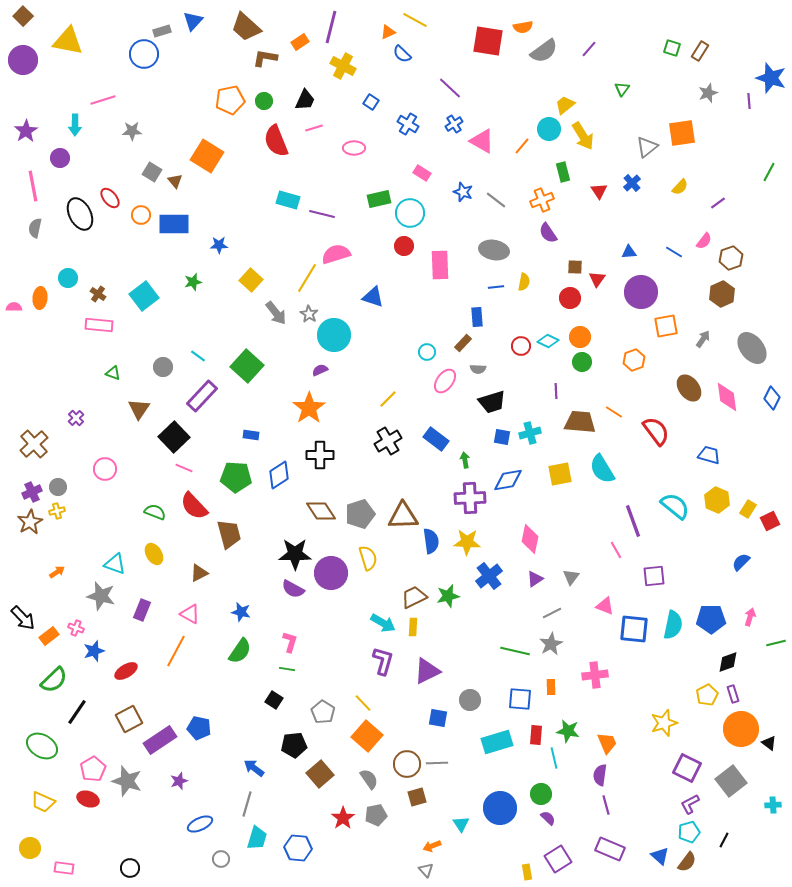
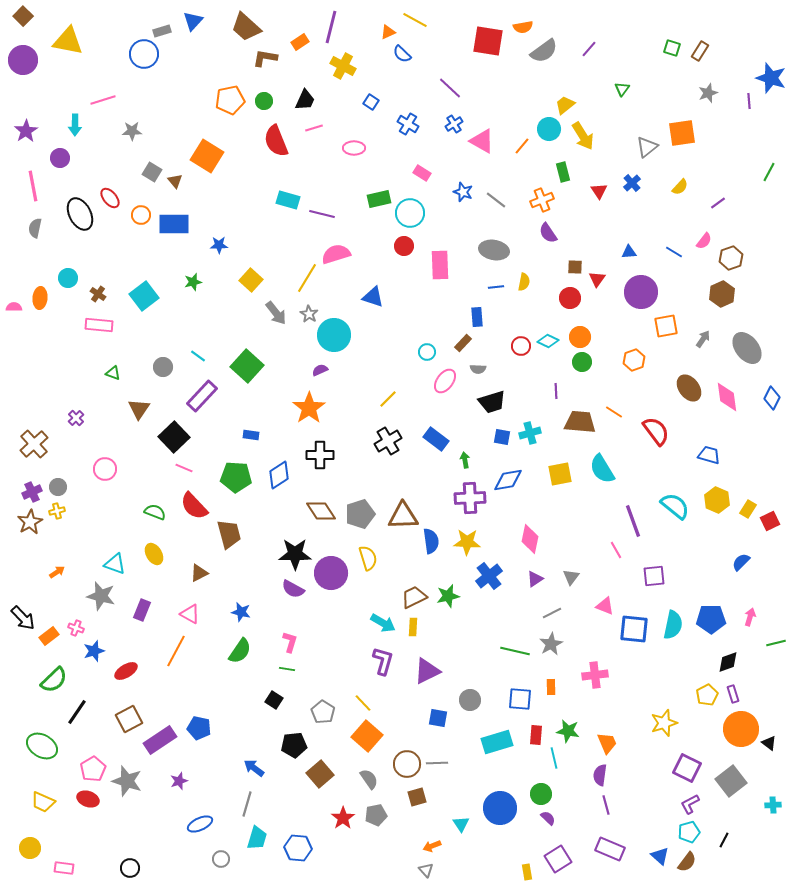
gray ellipse at (752, 348): moved 5 px left
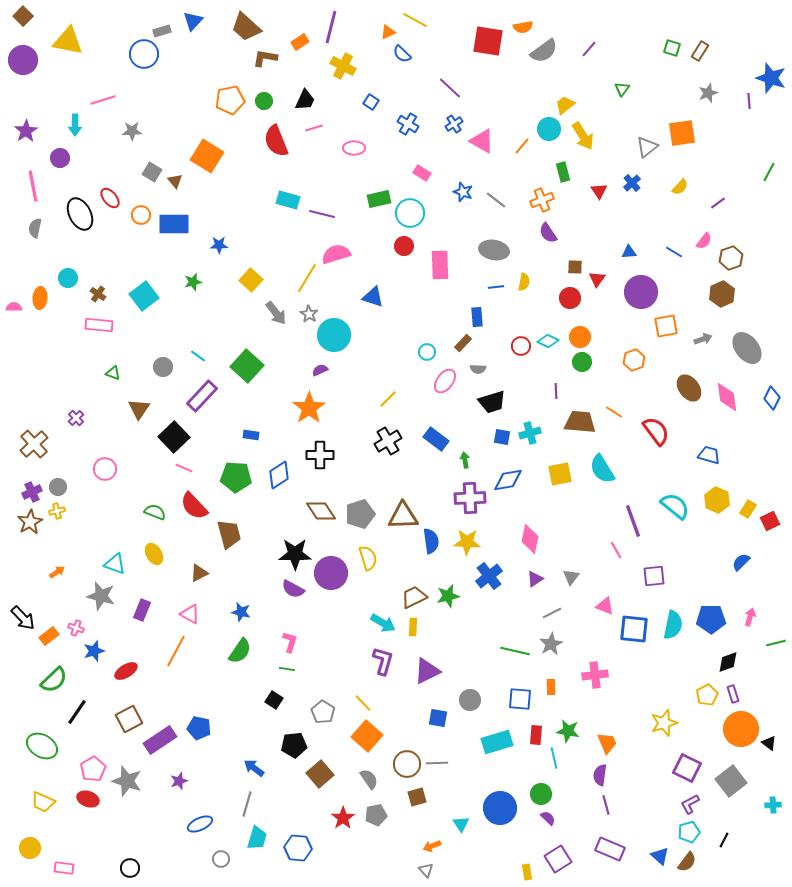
gray arrow at (703, 339): rotated 36 degrees clockwise
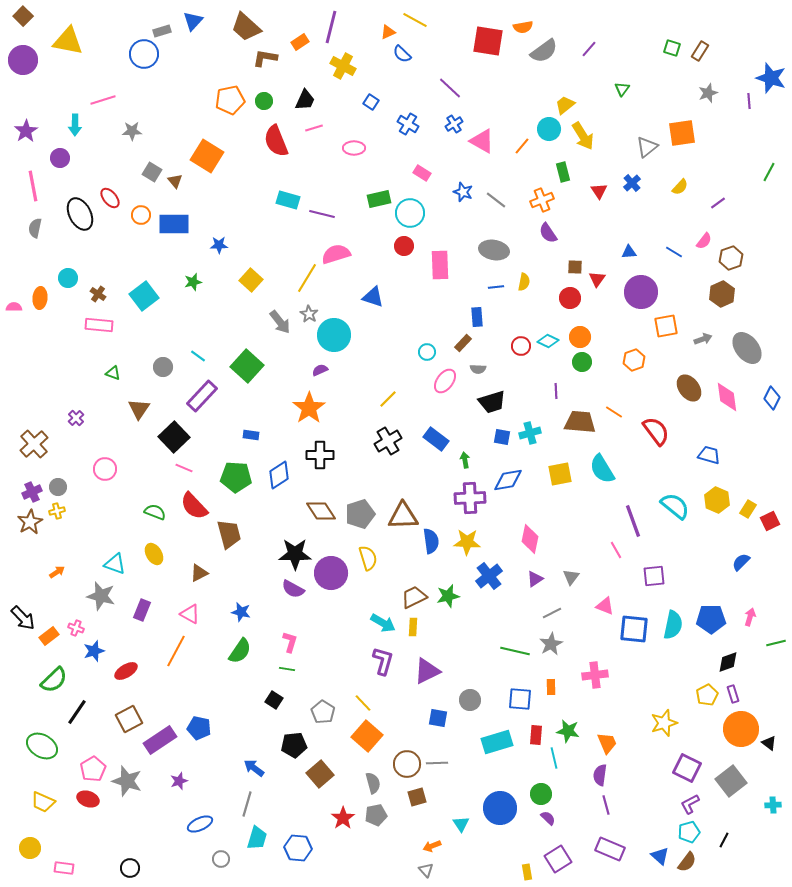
gray arrow at (276, 313): moved 4 px right, 9 px down
gray semicircle at (369, 779): moved 4 px right, 4 px down; rotated 20 degrees clockwise
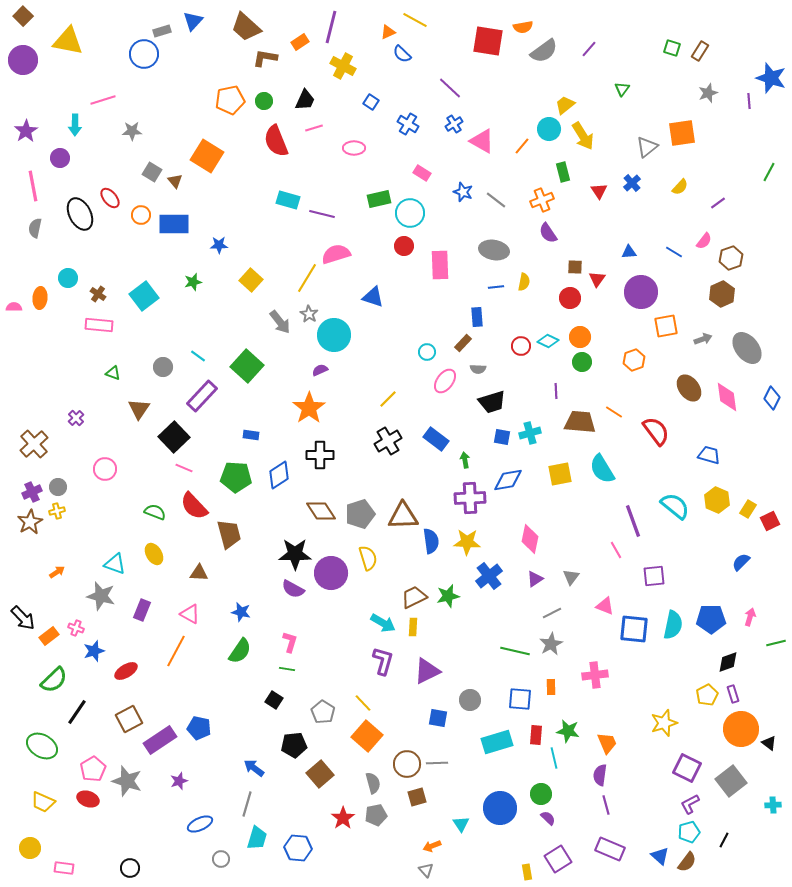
brown triangle at (199, 573): rotated 30 degrees clockwise
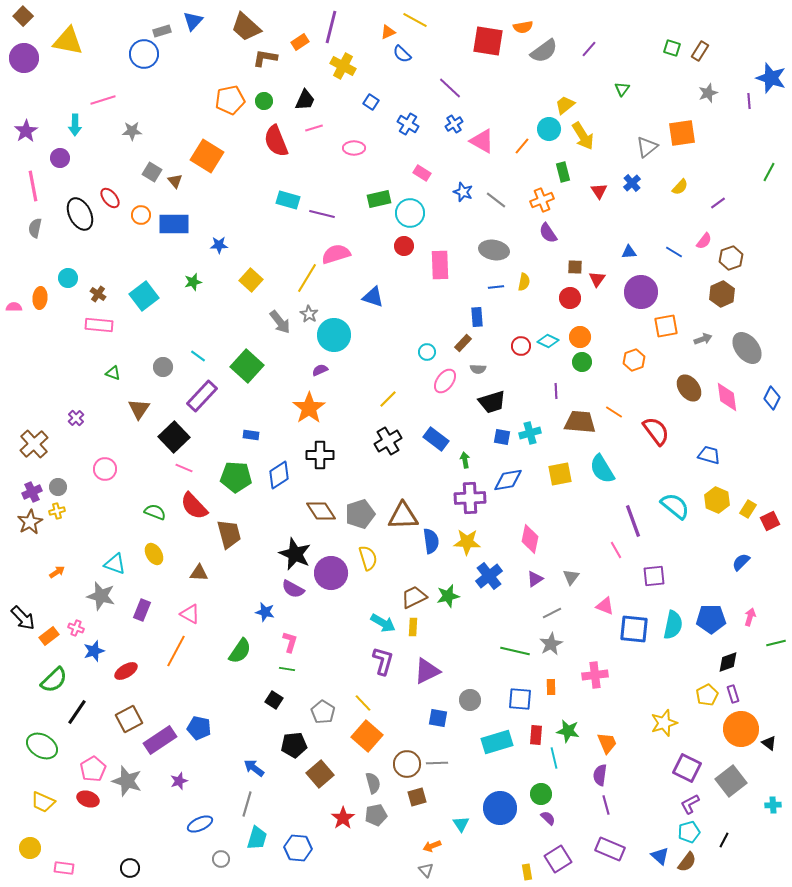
purple circle at (23, 60): moved 1 px right, 2 px up
black star at (295, 554): rotated 24 degrees clockwise
blue star at (241, 612): moved 24 px right
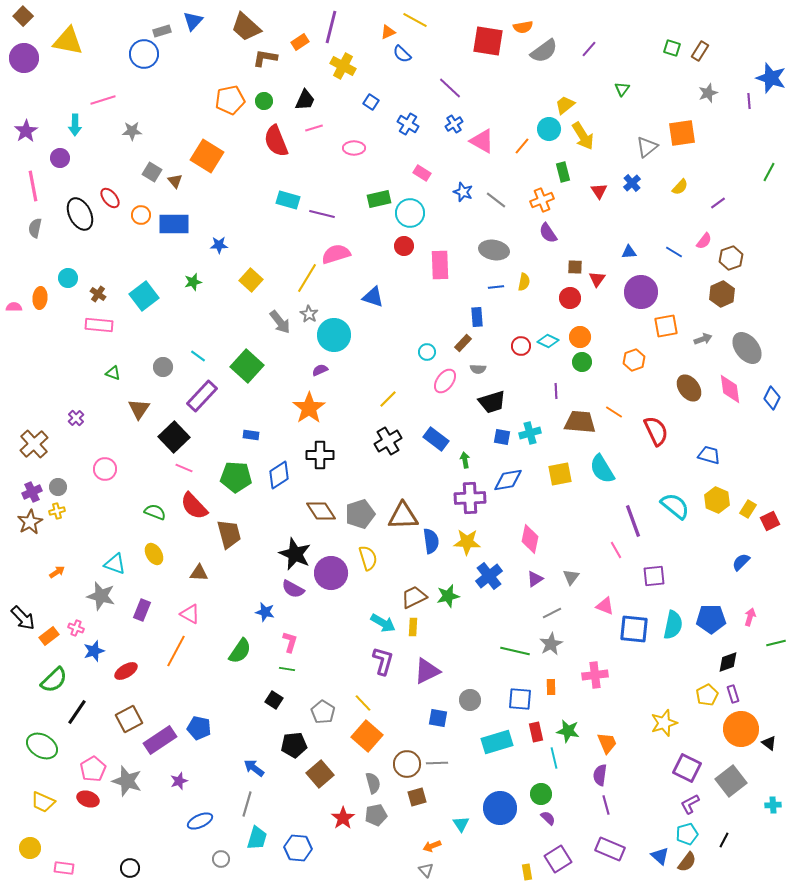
pink diamond at (727, 397): moved 3 px right, 8 px up
red semicircle at (656, 431): rotated 12 degrees clockwise
red rectangle at (536, 735): moved 3 px up; rotated 18 degrees counterclockwise
blue ellipse at (200, 824): moved 3 px up
cyan pentagon at (689, 832): moved 2 px left, 2 px down
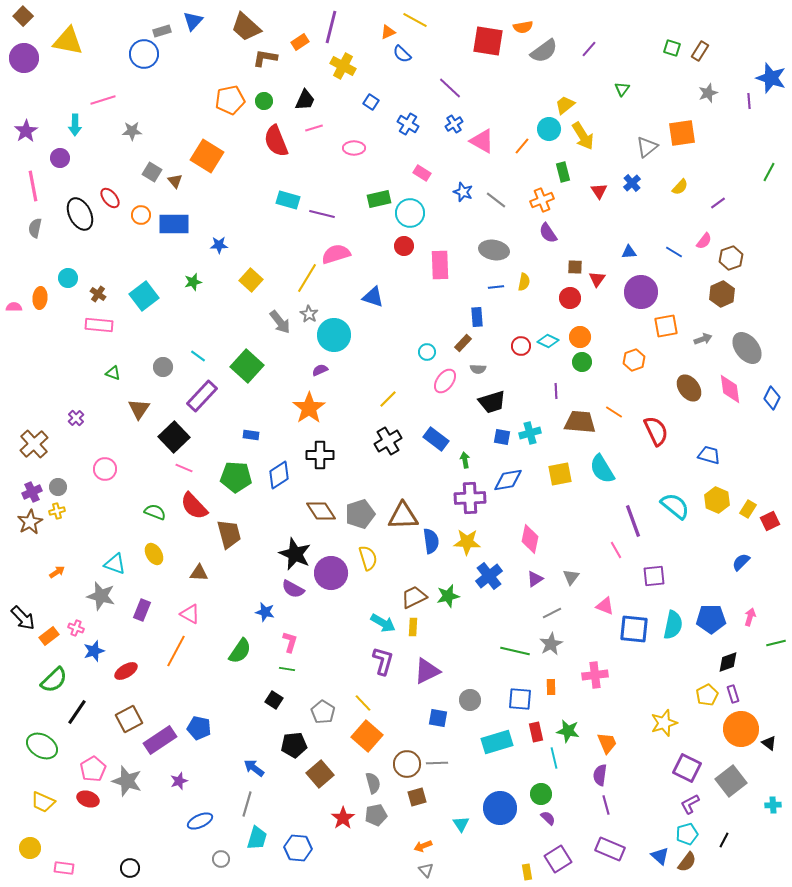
orange arrow at (432, 846): moved 9 px left
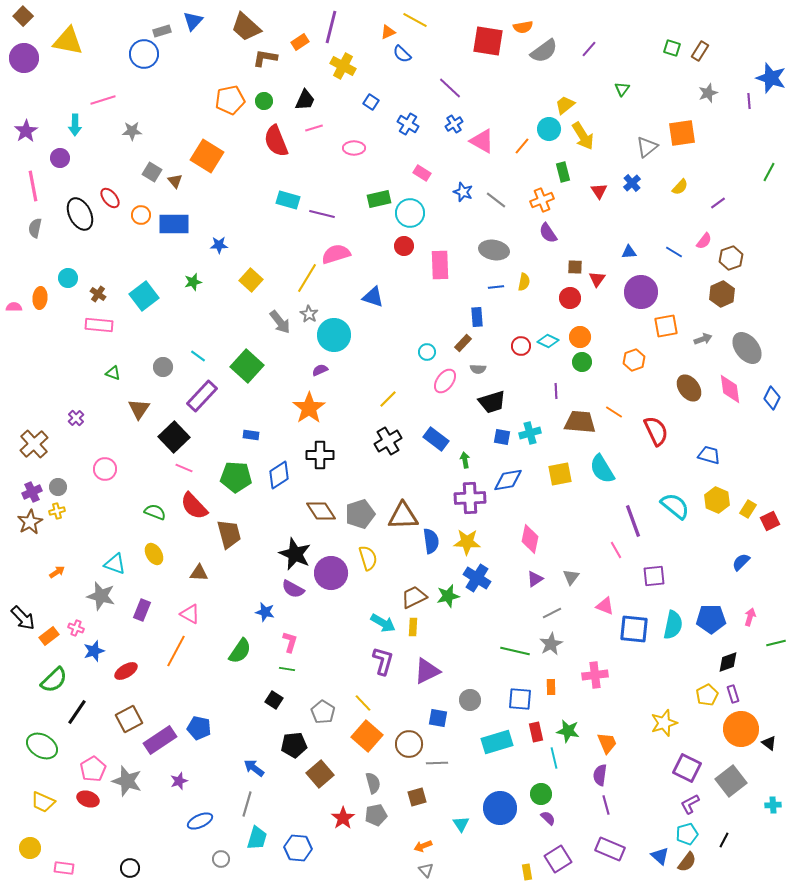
blue cross at (489, 576): moved 12 px left, 2 px down; rotated 20 degrees counterclockwise
brown circle at (407, 764): moved 2 px right, 20 px up
